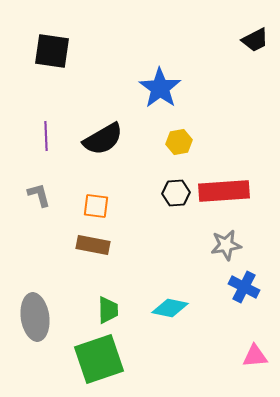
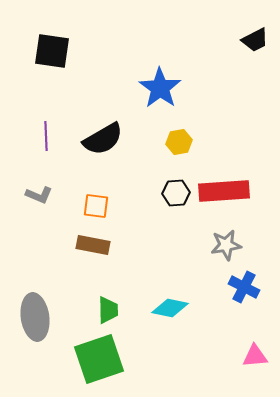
gray L-shape: rotated 128 degrees clockwise
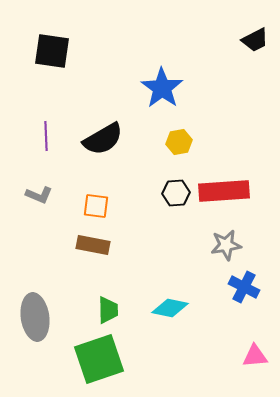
blue star: moved 2 px right
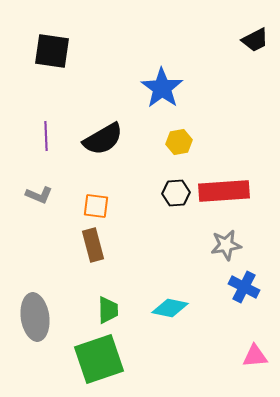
brown rectangle: rotated 64 degrees clockwise
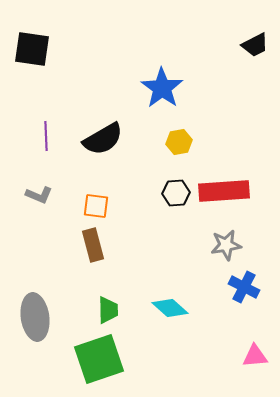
black trapezoid: moved 5 px down
black square: moved 20 px left, 2 px up
cyan diamond: rotated 30 degrees clockwise
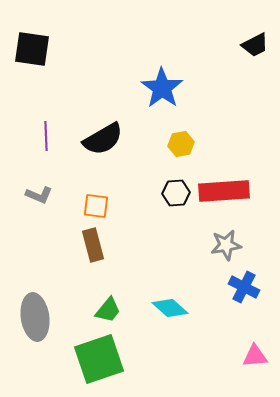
yellow hexagon: moved 2 px right, 2 px down
green trapezoid: rotated 40 degrees clockwise
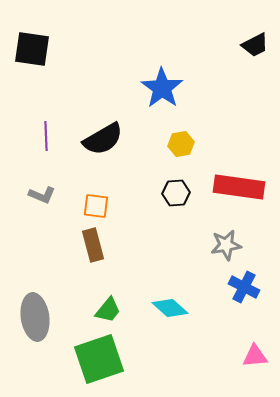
red rectangle: moved 15 px right, 4 px up; rotated 12 degrees clockwise
gray L-shape: moved 3 px right
